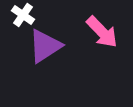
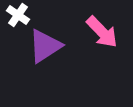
white cross: moved 5 px left
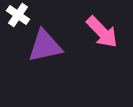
purple triangle: rotated 21 degrees clockwise
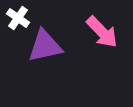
white cross: moved 3 px down
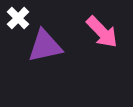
white cross: rotated 10 degrees clockwise
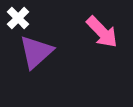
purple triangle: moved 9 px left, 6 px down; rotated 30 degrees counterclockwise
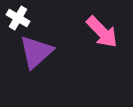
white cross: rotated 15 degrees counterclockwise
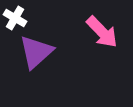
white cross: moved 3 px left
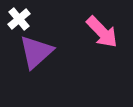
white cross: moved 4 px right, 1 px down; rotated 20 degrees clockwise
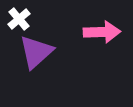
pink arrow: rotated 48 degrees counterclockwise
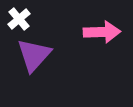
purple triangle: moved 2 px left, 3 px down; rotated 6 degrees counterclockwise
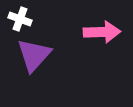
white cross: moved 1 px right; rotated 30 degrees counterclockwise
